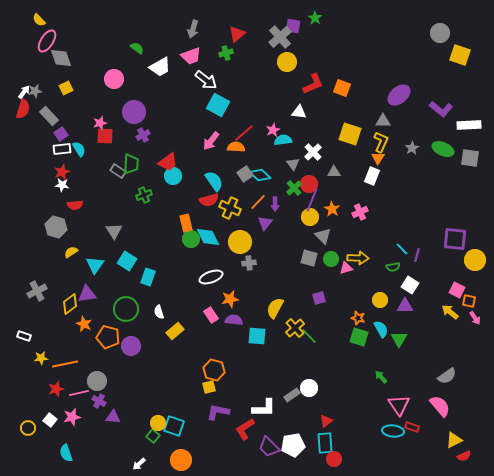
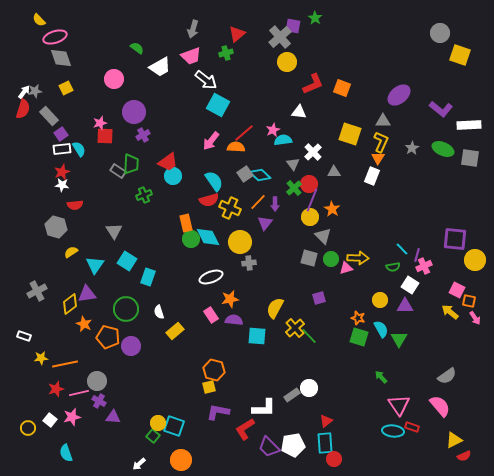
pink ellipse at (47, 41): moved 8 px right, 4 px up; rotated 40 degrees clockwise
pink cross at (360, 212): moved 64 px right, 54 px down
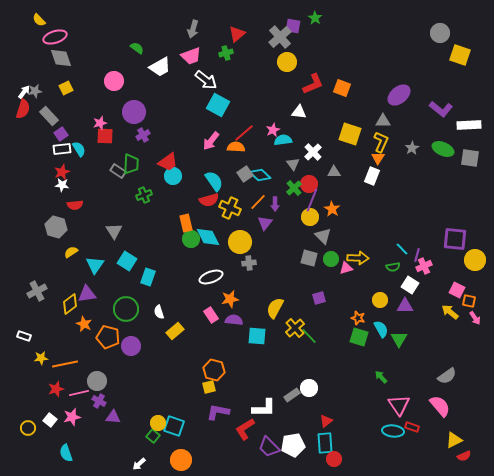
pink circle at (114, 79): moved 2 px down
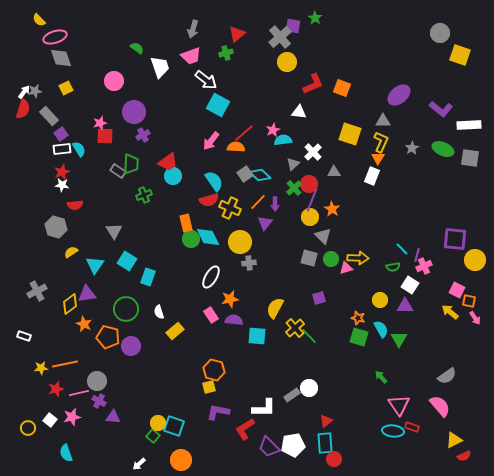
white trapezoid at (160, 67): rotated 80 degrees counterclockwise
gray triangle at (293, 164): rotated 24 degrees clockwise
white ellipse at (211, 277): rotated 40 degrees counterclockwise
yellow star at (41, 358): moved 10 px down
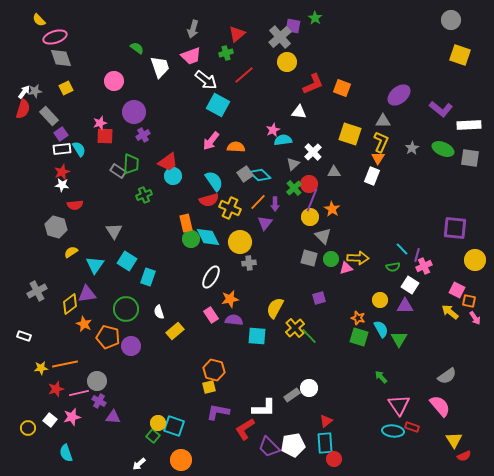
gray circle at (440, 33): moved 11 px right, 13 px up
red line at (244, 133): moved 58 px up
purple square at (455, 239): moved 11 px up
yellow triangle at (454, 440): rotated 36 degrees counterclockwise
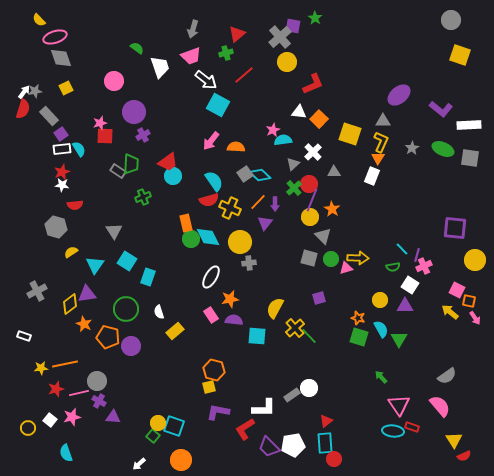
orange square at (342, 88): moved 23 px left, 31 px down; rotated 24 degrees clockwise
green cross at (144, 195): moved 1 px left, 2 px down
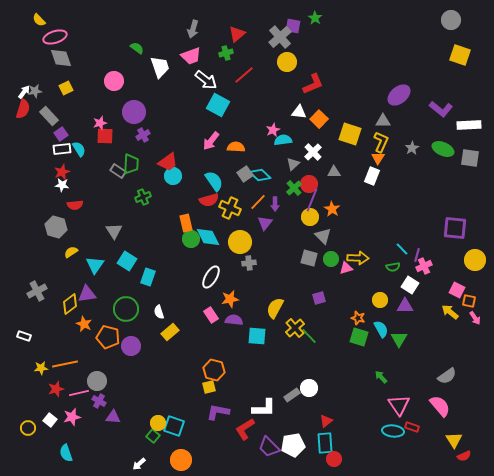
yellow rectangle at (175, 331): moved 5 px left, 1 px down
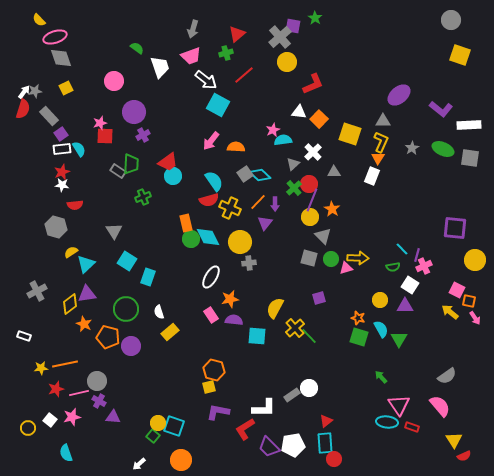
cyan triangle at (95, 265): moved 9 px left, 1 px up; rotated 12 degrees clockwise
cyan ellipse at (393, 431): moved 6 px left, 9 px up
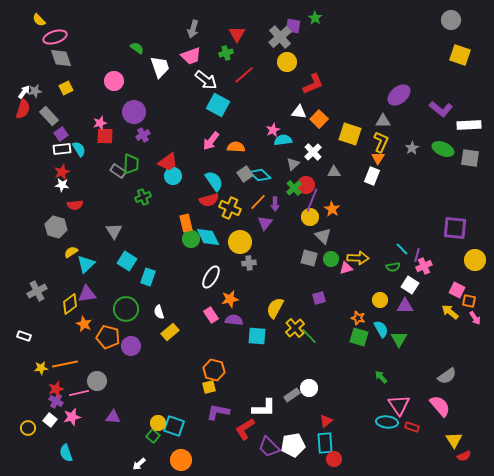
red triangle at (237, 34): rotated 18 degrees counterclockwise
red circle at (309, 184): moved 3 px left, 1 px down
purple cross at (99, 401): moved 43 px left
